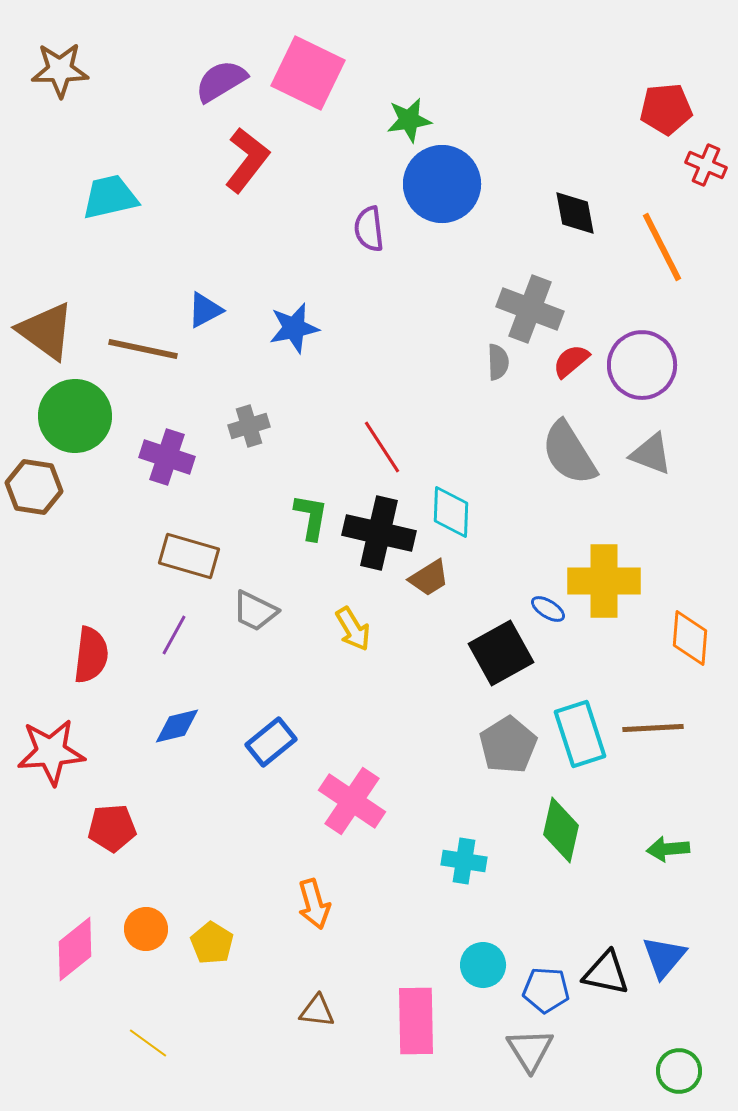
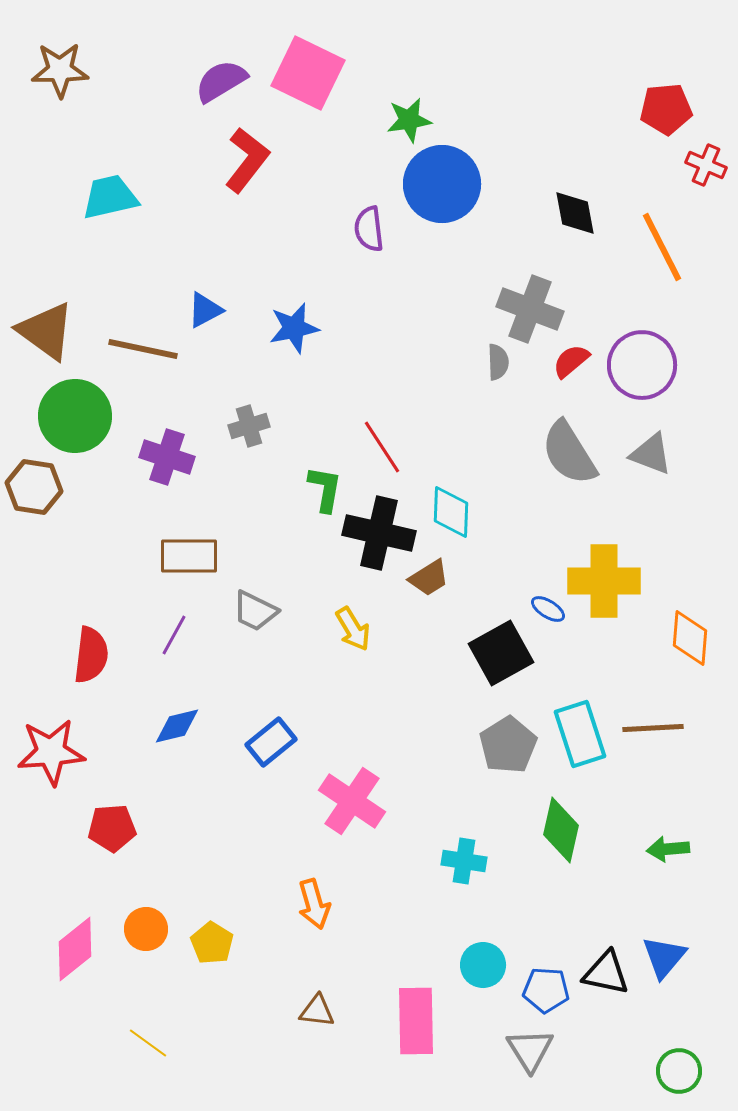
green L-shape at (311, 517): moved 14 px right, 28 px up
brown rectangle at (189, 556): rotated 16 degrees counterclockwise
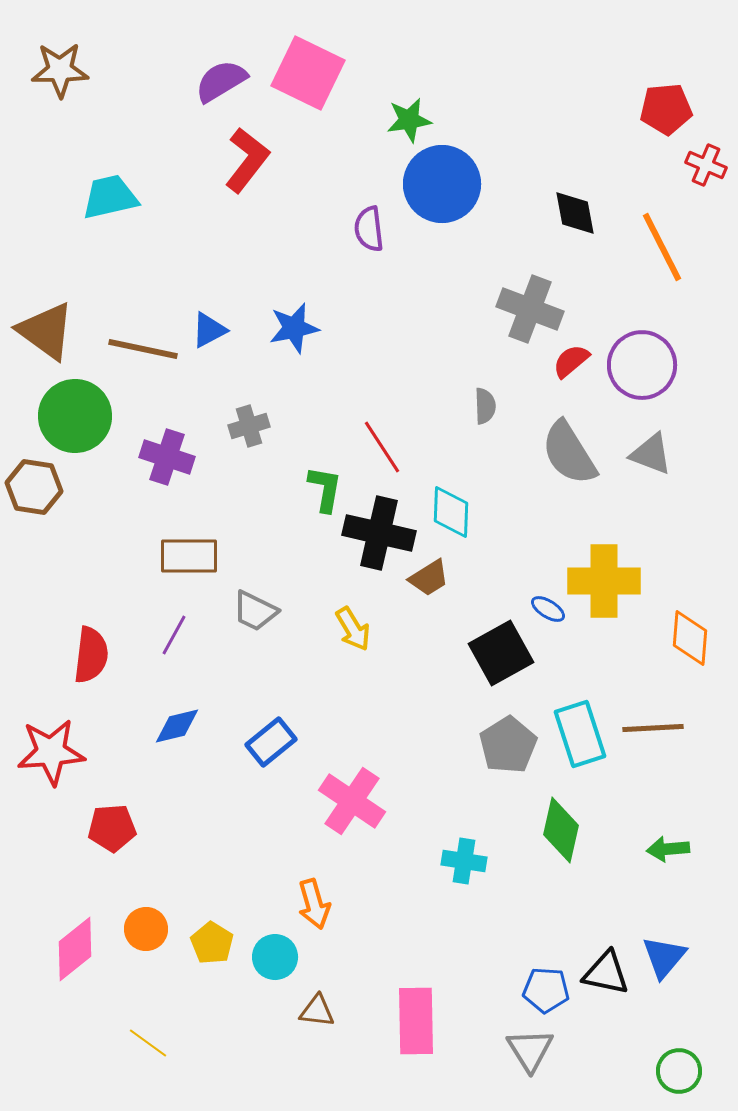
blue triangle at (205, 310): moved 4 px right, 20 px down
gray semicircle at (498, 362): moved 13 px left, 44 px down
cyan circle at (483, 965): moved 208 px left, 8 px up
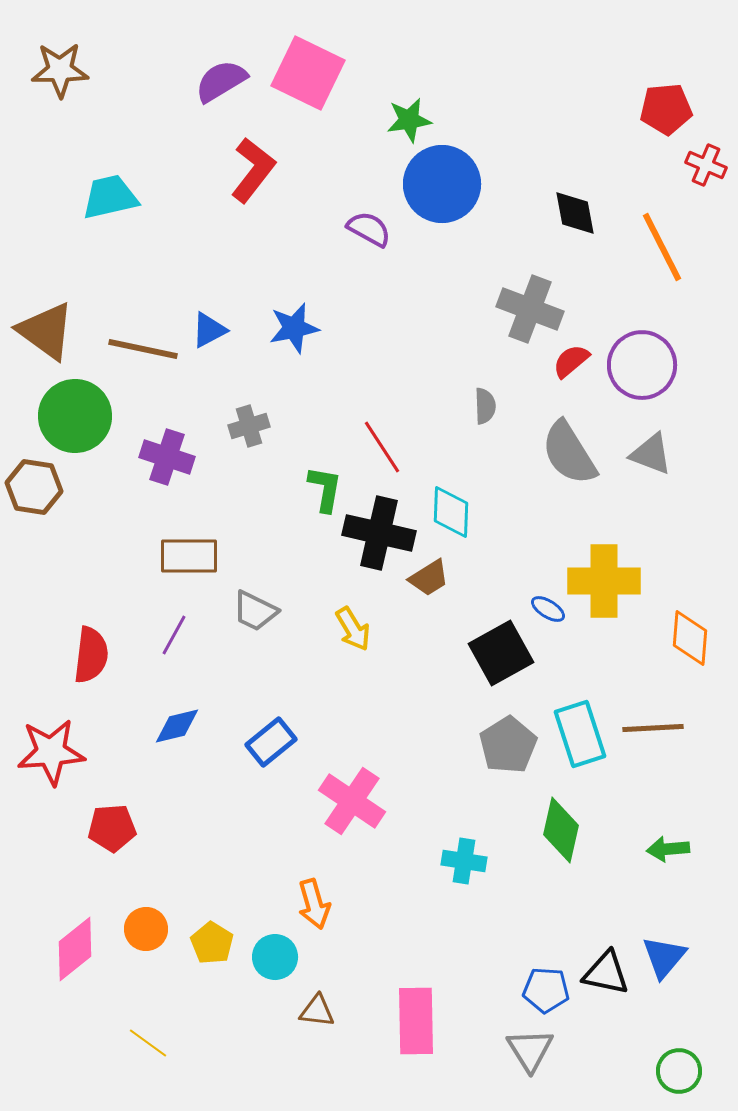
red L-shape at (247, 160): moved 6 px right, 10 px down
purple semicircle at (369, 229): rotated 126 degrees clockwise
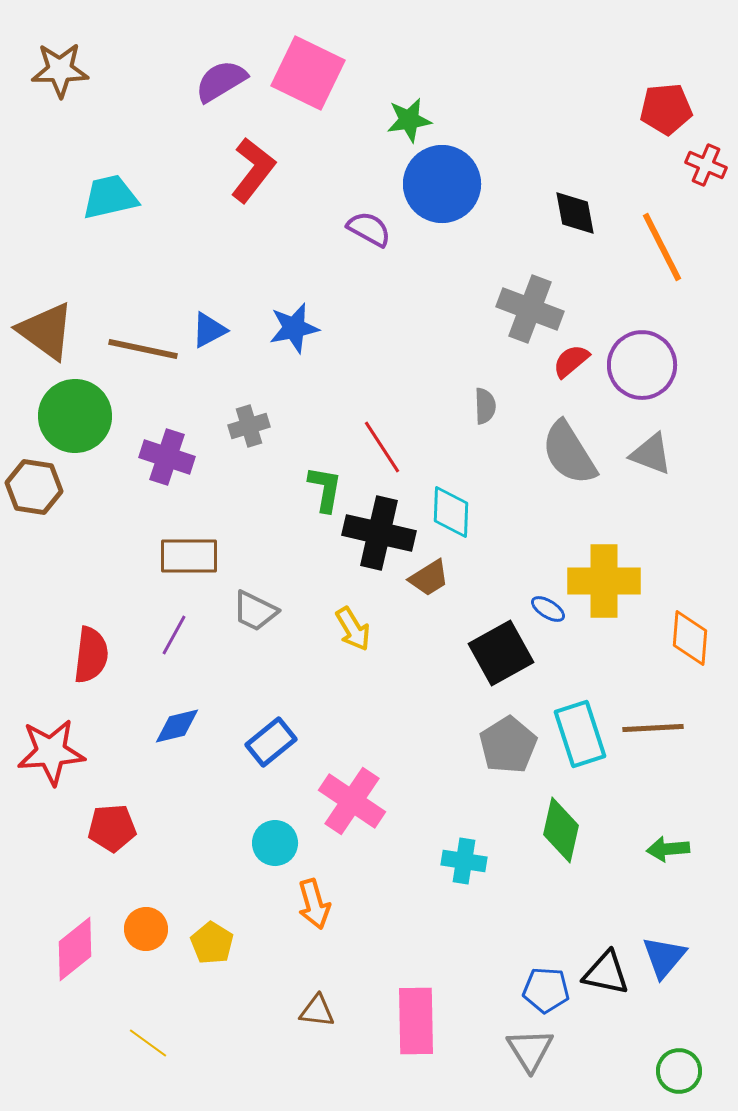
cyan circle at (275, 957): moved 114 px up
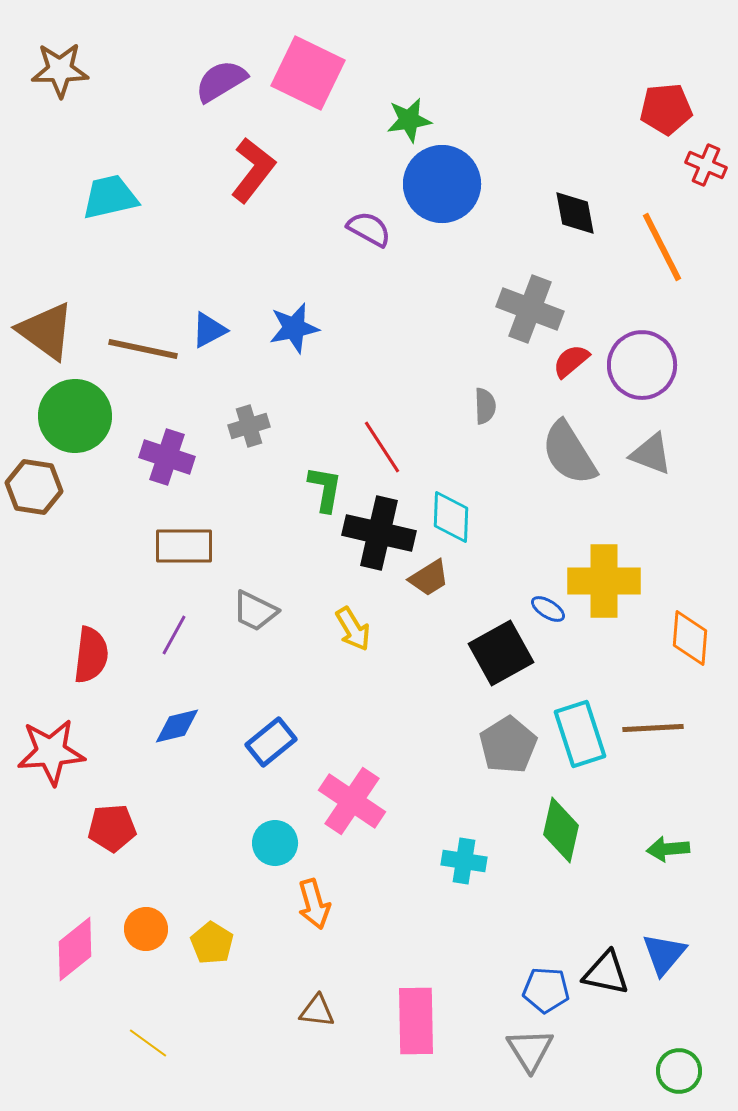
cyan diamond at (451, 512): moved 5 px down
brown rectangle at (189, 556): moved 5 px left, 10 px up
blue triangle at (664, 957): moved 3 px up
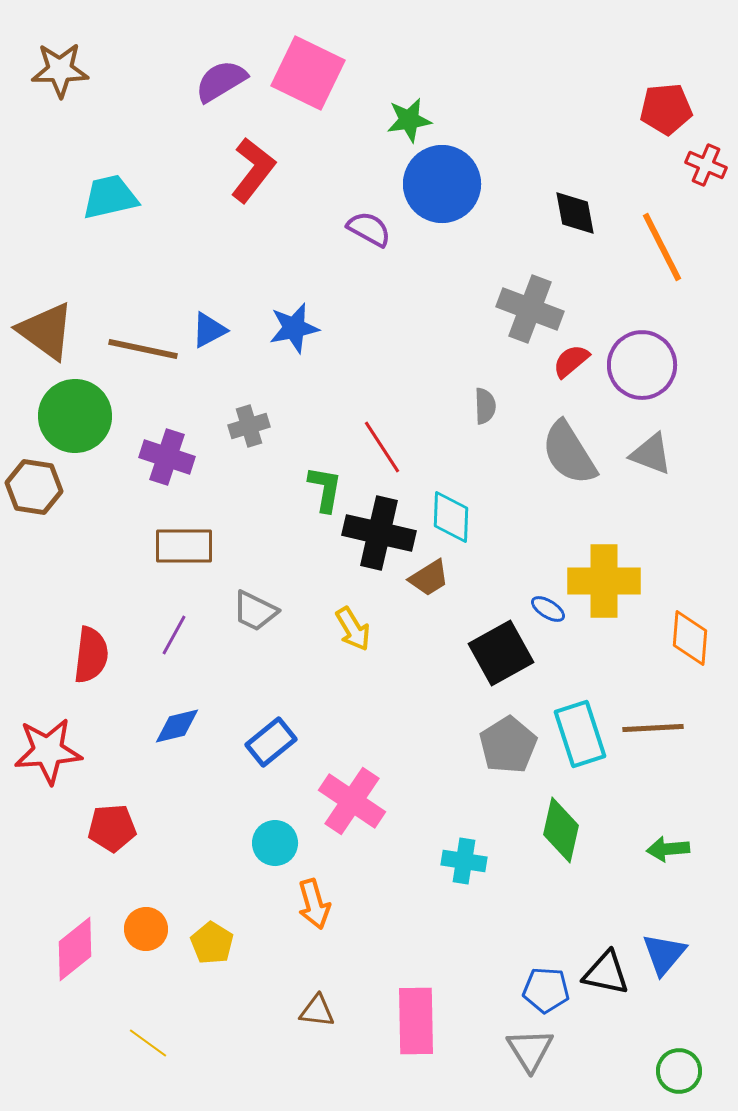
red star at (51, 752): moved 3 px left, 1 px up
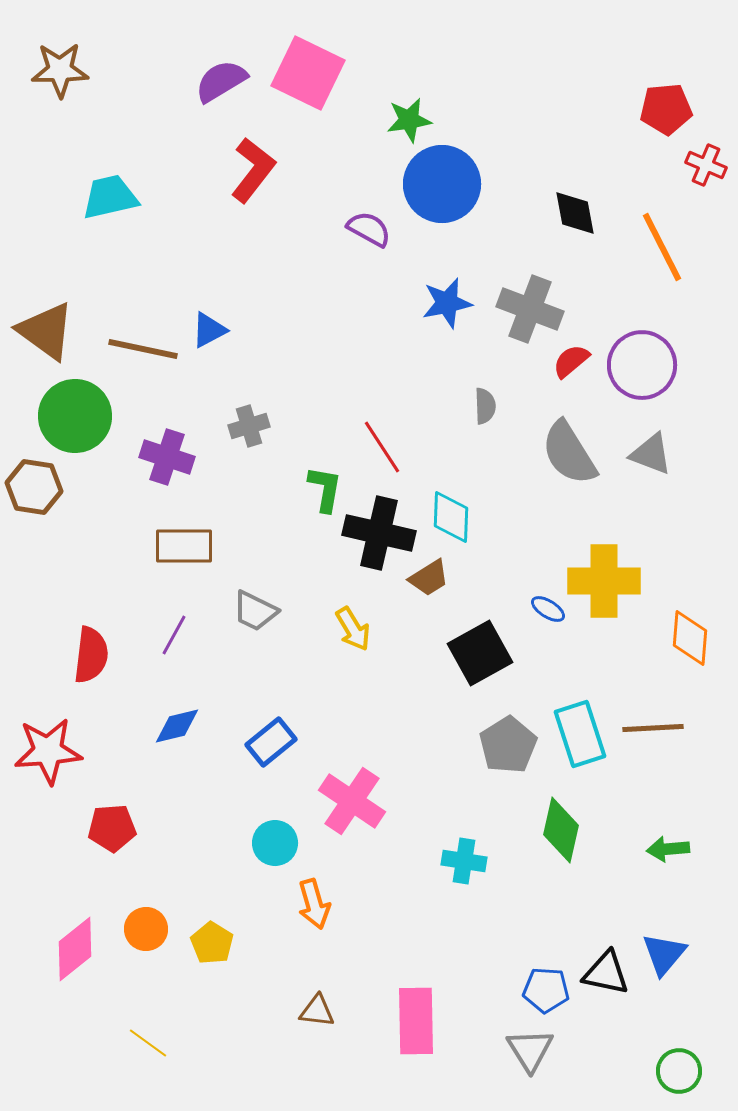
blue star at (294, 328): moved 153 px right, 25 px up
black square at (501, 653): moved 21 px left
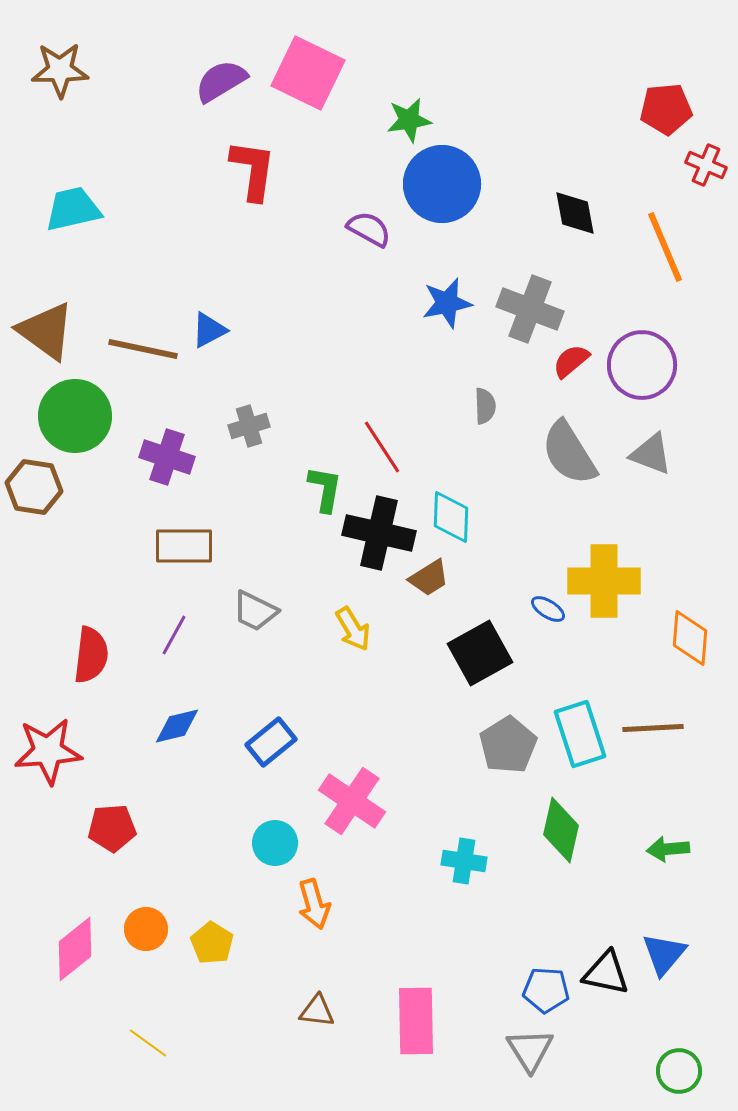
red L-shape at (253, 170): rotated 30 degrees counterclockwise
cyan trapezoid at (110, 197): moved 37 px left, 12 px down
orange line at (662, 247): moved 3 px right; rotated 4 degrees clockwise
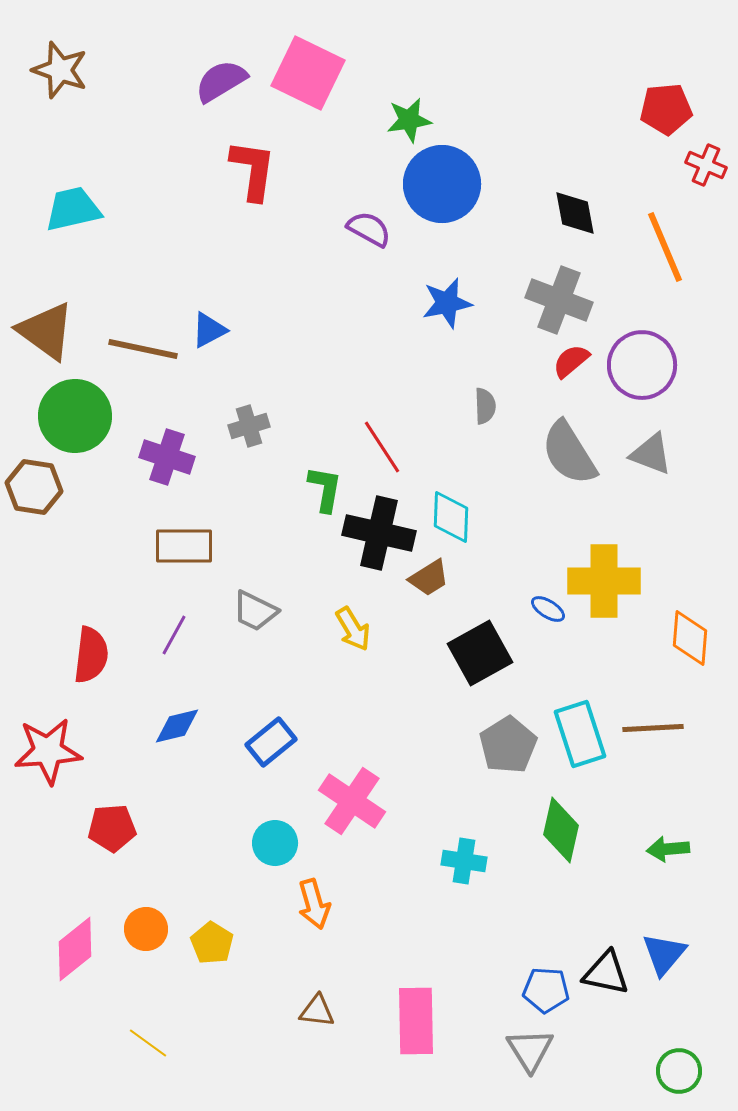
brown star at (60, 70): rotated 20 degrees clockwise
gray cross at (530, 309): moved 29 px right, 9 px up
